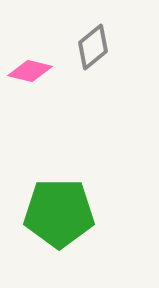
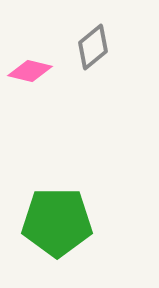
green pentagon: moved 2 px left, 9 px down
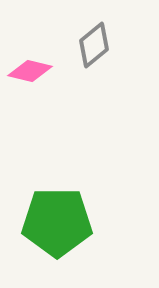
gray diamond: moved 1 px right, 2 px up
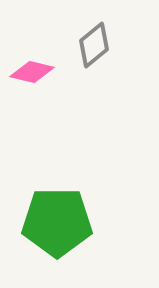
pink diamond: moved 2 px right, 1 px down
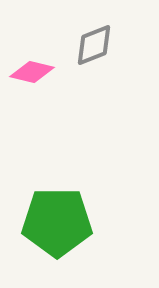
gray diamond: rotated 18 degrees clockwise
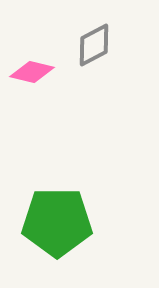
gray diamond: rotated 6 degrees counterclockwise
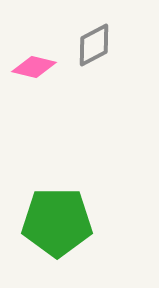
pink diamond: moved 2 px right, 5 px up
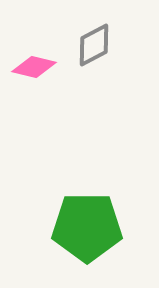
green pentagon: moved 30 px right, 5 px down
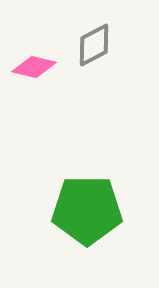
green pentagon: moved 17 px up
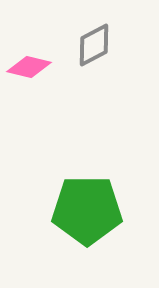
pink diamond: moved 5 px left
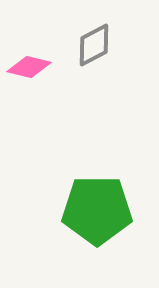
green pentagon: moved 10 px right
